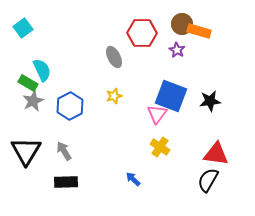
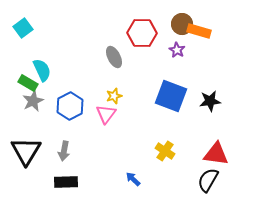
pink triangle: moved 51 px left
yellow cross: moved 5 px right, 4 px down
gray arrow: rotated 138 degrees counterclockwise
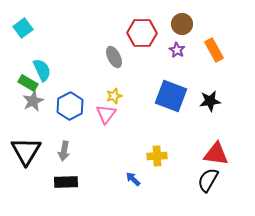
orange rectangle: moved 15 px right, 19 px down; rotated 45 degrees clockwise
yellow cross: moved 8 px left, 5 px down; rotated 36 degrees counterclockwise
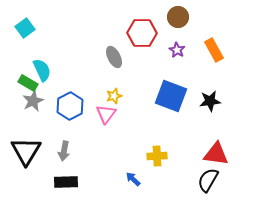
brown circle: moved 4 px left, 7 px up
cyan square: moved 2 px right
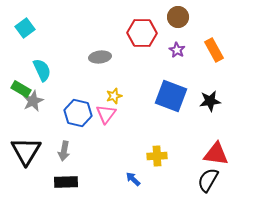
gray ellipse: moved 14 px left; rotated 70 degrees counterclockwise
green rectangle: moved 7 px left, 6 px down
blue hexagon: moved 8 px right, 7 px down; rotated 20 degrees counterclockwise
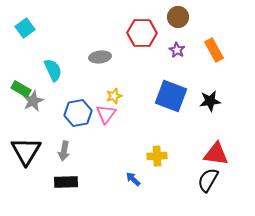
cyan semicircle: moved 11 px right
blue hexagon: rotated 24 degrees counterclockwise
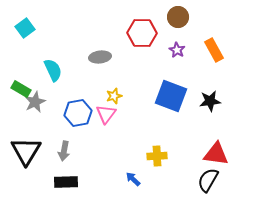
gray star: moved 2 px right, 1 px down
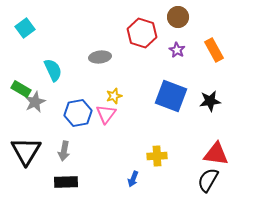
red hexagon: rotated 16 degrees clockwise
blue arrow: rotated 112 degrees counterclockwise
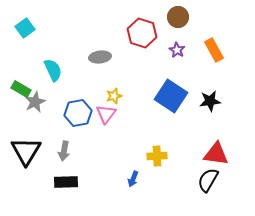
blue square: rotated 12 degrees clockwise
